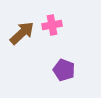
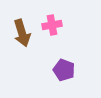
brown arrow: rotated 116 degrees clockwise
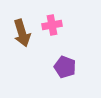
purple pentagon: moved 1 px right, 3 px up
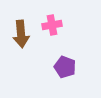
brown arrow: moved 1 px left, 1 px down; rotated 12 degrees clockwise
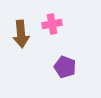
pink cross: moved 1 px up
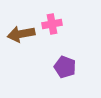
brown arrow: rotated 84 degrees clockwise
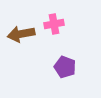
pink cross: moved 2 px right
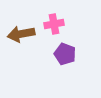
purple pentagon: moved 13 px up
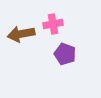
pink cross: moved 1 px left
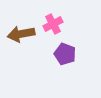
pink cross: rotated 18 degrees counterclockwise
